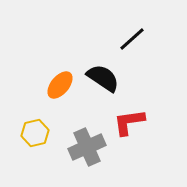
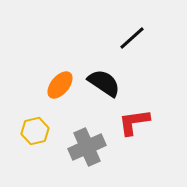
black line: moved 1 px up
black semicircle: moved 1 px right, 5 px down
red L-shape: moved 5 px right
yellow hexagon: moved 2 px up
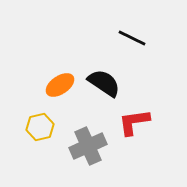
black line: rotated 68 degrees clockwise
orange ellipse: rotated 16 degrees clockwise
yellow hexagon: moved 5 px right, 4 px up
gray cross: moved 1 px right, 1 px up
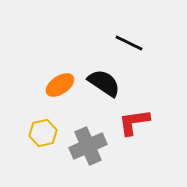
black line: moved 3 px left, 5 px down
yellow hexagon: moved 3 px right, 6 px down
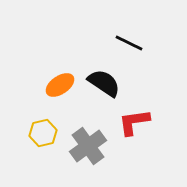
gray cross: rotated 12 degrees counterclockwise
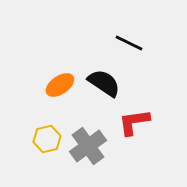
yellow hexagon: moved 4 px right, 6 px down
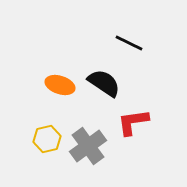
orange ellipse: rotated 52 degrees clockwise
red L-shape: moved 1 px left
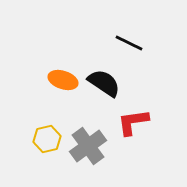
orange ellipse: moved 3 px right, 5 px up
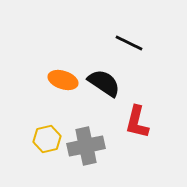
red L-shape: moved 4 px right; rotated 68 degrees counterclockwise
gray cross: moved 2 px left; rotated 24 degrees clockwise
